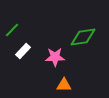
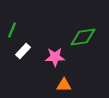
green line: rotated 21 degrees counterclockwise
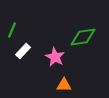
pink star: rotated 30 degrees clockwise
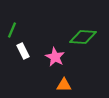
green diamond: rotated 12 degrees clockwise
white rectangle: rotated 70 degrees counterclockwise
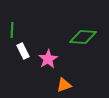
green line: rotated 21 degrees counterclockwise
pink star: moved 7 px left, 2 px down; rotated 12 degrees clockwise
orange triangle: rotated 21 degrees counterclockwise
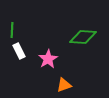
white rectangle: moved 4 px left
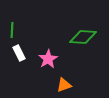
white rectangle: moved 2 px down
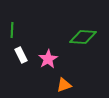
white rectangle: moved 2 px right, 2 px down
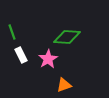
green line: moved 2 px down; rotated 21 degrees counterclockwise
green diamond: moved 16 px left
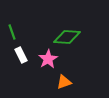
orange triangle: moved 3 px up
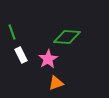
orange triangle: moved 8 px left, 1 px down
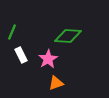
green line: rotated 42 degrees clockwise
green diamond: moved 1 px right, 1 px up
